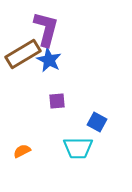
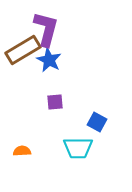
brown rectangle: moved 4 px up
purple square: moved 2 px left, 1 px down
orange semicircle: rotated 24 degrees clockwise
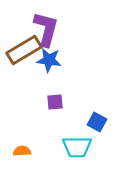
brown rectangle: moved 1 px right
blue star: rotated 20 degrees counterclockwise
cyan trapezoid: moved 1 px left, 1 px up
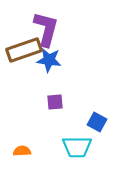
brown rectangle: rotated 12 degrees clockwise
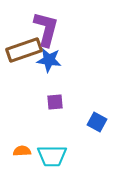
cyan trapezoid: moved 25 px left, 9 px down
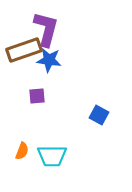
purple square: moved 18 px left, 6 px up
blue square: moved 2 px right, 7 px up
orange semicircle: rotated 114 degrees clockwise
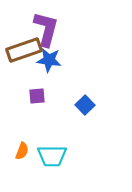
blue square: moved 14 px left, 10 px up; rotated 18 degrees clockwise
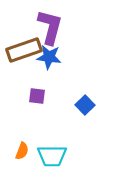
purple L-shape: moved 4 px right, 2 px up
blue star: moved 3 px up
purple square: rotated 12 degrees clockwise
